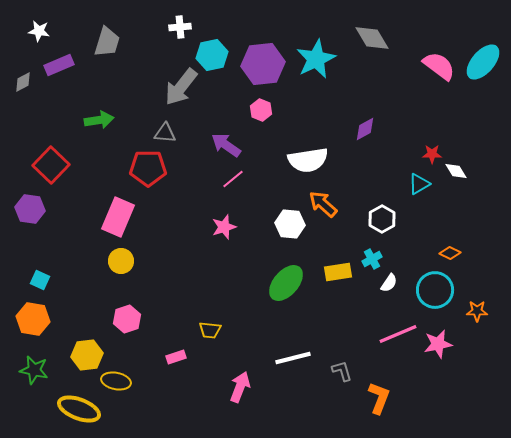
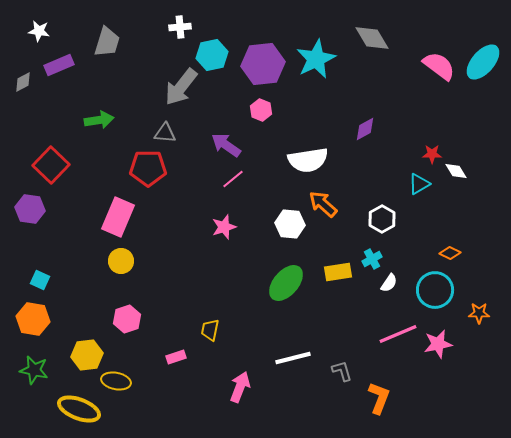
orange star at (477, 311): moved 2 px right, 2 px down
yellow trapezoid at (210, 330): rotated 95 degrees clockwise
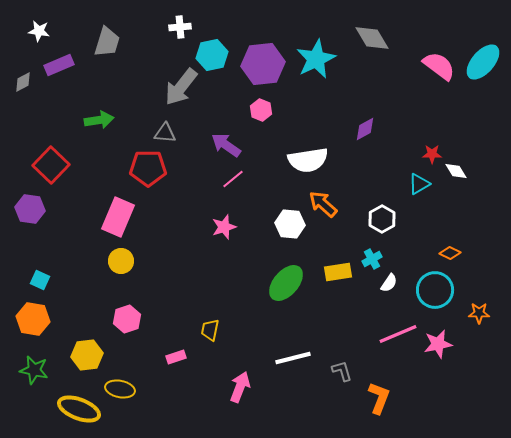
yellow ellipse at (116, 381): moved 4 px right, 8 px down
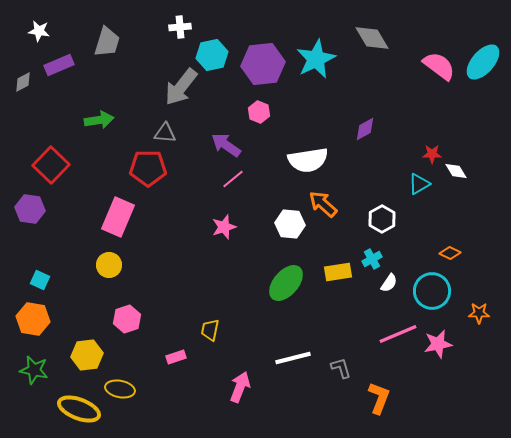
pink hexagon at (261, 110): moved 2 px left, 2 px down
yellow circle at (121, 261): moved 12 px left, 4 px down
cyan circle at (435, 290): moved 3 px left, 1 px down
gray L-shape at (342, 371): moved 1 px left, 3 px up
